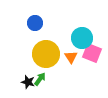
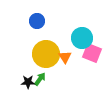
blue circle: moved 2 px right, 2 px up
orange triangle: moved 6 px left
black star: rotated 16 degrees counterclockwise
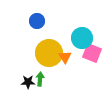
yellow circle: moved 3 px right, 1 px up
green arrow: rotated 32 degrees counterclockwise
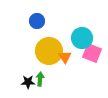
yellow circle: moved 2 px up
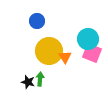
cyan circle: moved 6 px right, 1 px down
black star: rotated 16 degrees clockwise
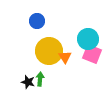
pink square: moved 1 px down
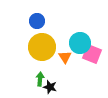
cyan circle: moved 8 px left, 4 px down
yellow circle: moved 7 px left, 4 px up
black star: moved 22 px right, 5 px down
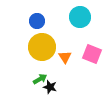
cyan circle: moved 26 px up
green arrow: rotated 56 degrees clockwise
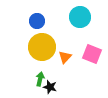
orange triangle: rotated 16 degrees clockwise
green arrow: rotated 48 degrees counterclockwise
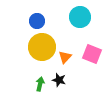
green arrow: moved 5 px down
black star: moved 9 px right, 7 px up
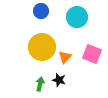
cyan circle: moved 3 px left
blue circle: moved 4 px right, 10 px up
